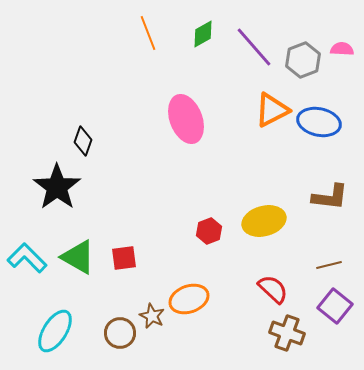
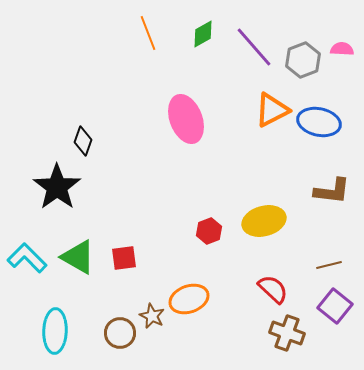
brown L-shape: moved 2 px right, 6 px up
cyan ellipse: rotated 30 degrees counterclockwise
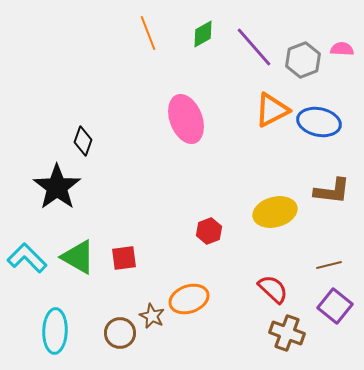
yellow ellipse: moved 11 px right, 9 px up
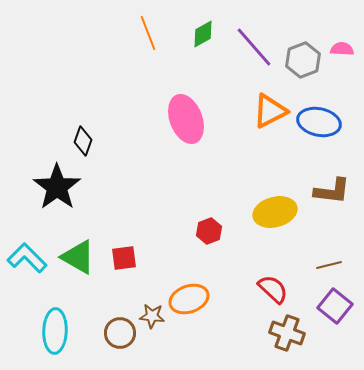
orange triangle: moved 2 px left, 1 px down
brown star: rotated 20 degrees counterclockwise
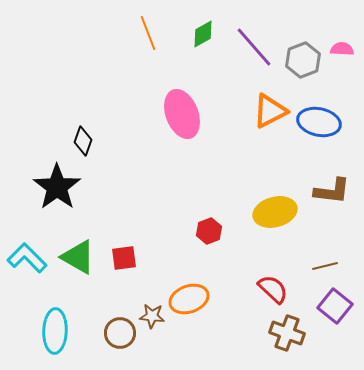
pink ellipse: moved 4 px left, 5 px up
brown line: moved 4 px left, 1 px down
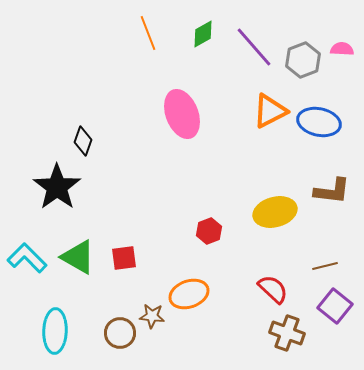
orange ellipse: moved 5 px up
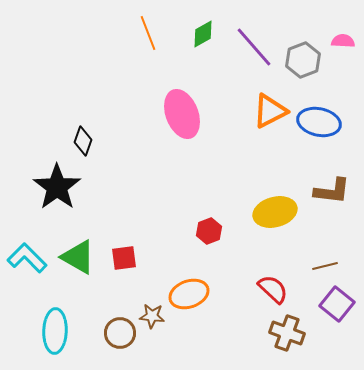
pink semicircle: moved 1 px right, 8 px up
purple square: moved 2 px right, 2 px up
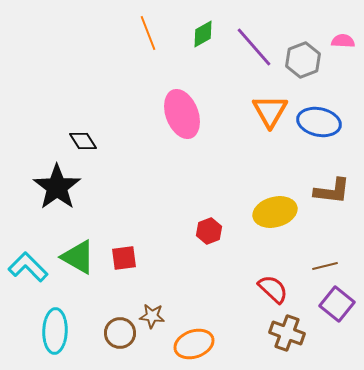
orange triangle: rotated 33 degrees counterclockwise
black diamond: rotated 52 degrees counterclockwise
cyan L-shape: moved 1 px right, 9 px down
orange ellipse: moved 5 px right, 50 px down
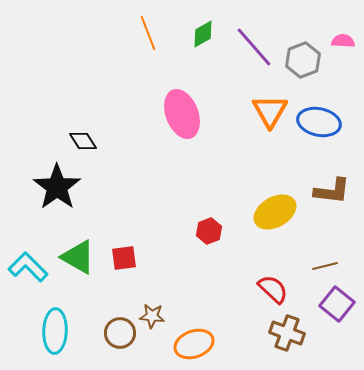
yellow ellipse: rotated 15 degrees counterclockwise
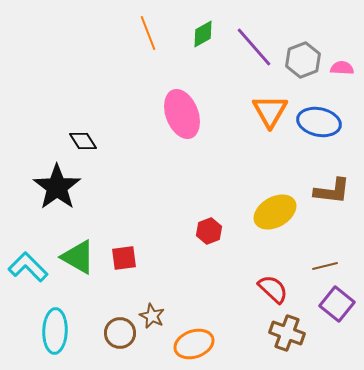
pink semicircle: moved 1 px left, 27 px down
brown star: rotated 20 degrees clockwise
